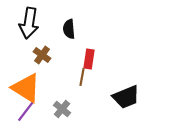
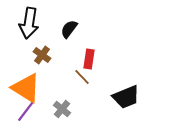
black semicircle: rotated 42 degrees clockwise
brown line: rotated 54 degrees counterclockwise
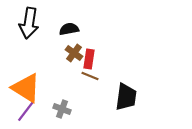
black semicircle: rotated 42 degrees clockwise
brown cross: moved 32 px right, 2 px up
brown line: moved 8 px right, 1 px up; rotated 24 degrees counterclockwise
black trapezoid: rotated 60 degrees counterclockwise
gray cross: rotated 18 degrees counterclockwise
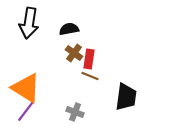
gray cross: moved 13 px right, 3 px down
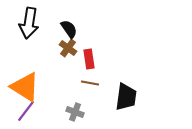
black semicircle: rotated 66 degrees clockwise
brown cross: moved 6 px left, 5 px up
red rectangle: rotated 18 degrees counterclockwise
brown line: moved 7 px down; rotated 12 degrees counterclockwise
orange triangle: moved 1 px left, 1 px up
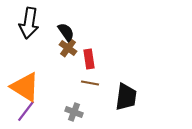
black semicircle: moved 3 px left, 3 px down
gray cross: moved 1 px left
